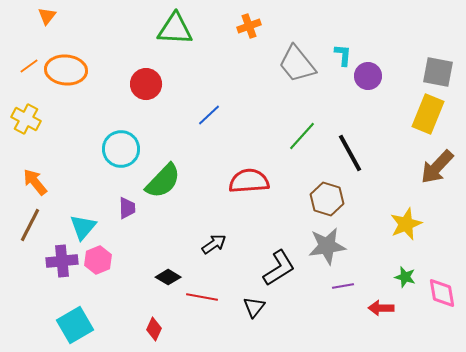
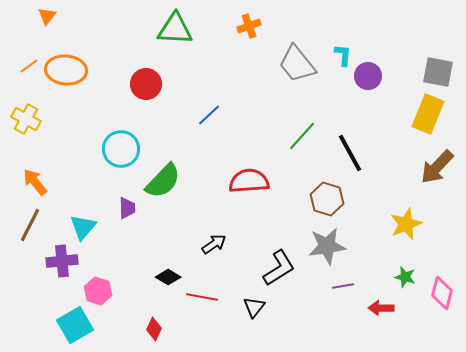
pink hexagon: moved 31 px down; rotated 20 degrees counterclockwise
pink diamond: rotated 24 degrees clockwise
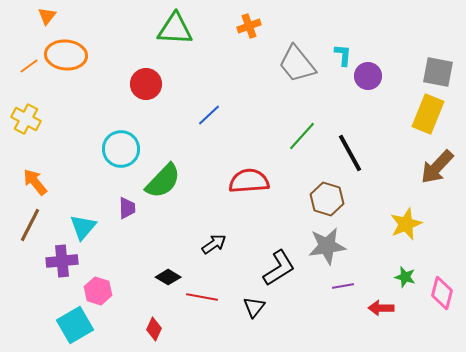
orange ellipse: moved 15 px up
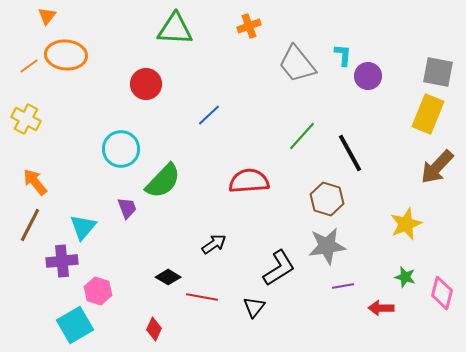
purple trapezoid: rotated 20 degrees counterclockwise
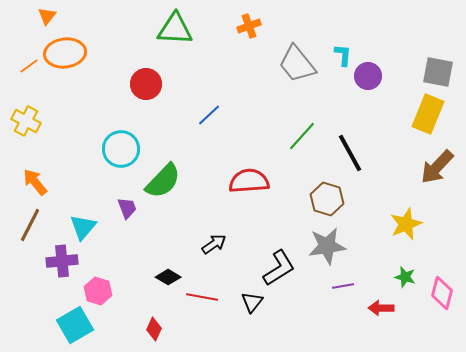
orange ellipse: moved 1 px left, 2 px up; rotated 12 degrees counterclockwise
yellow cross: moved 2 px down
black triangle: moved 2 px left, 5 px up
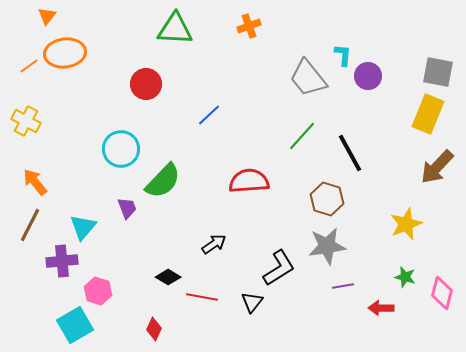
gray trapezoid: moved 11 px right, 14 px down
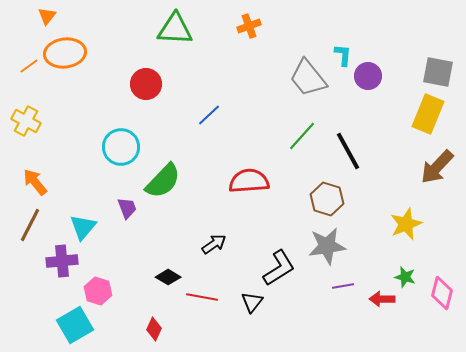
cyan circle: moved 2 px up
black line: moved 2 px left, 2 px up
red arrow: moved 1 px right, 9 px up
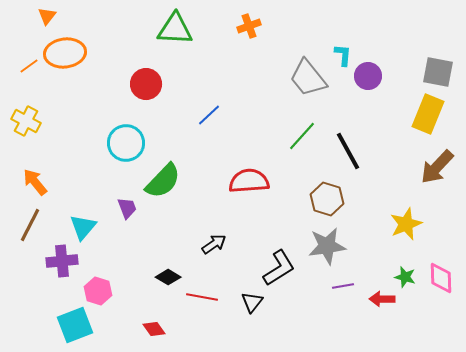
cyan circle: moved 5 px right, 4 px up
pink diamond: moved 1 px left, 15 px up; rotated 16 degrees counterclockwise
cyan square: rotated 9 degrees clockwise
red diamond: rotated 60 degrees counterclockwise
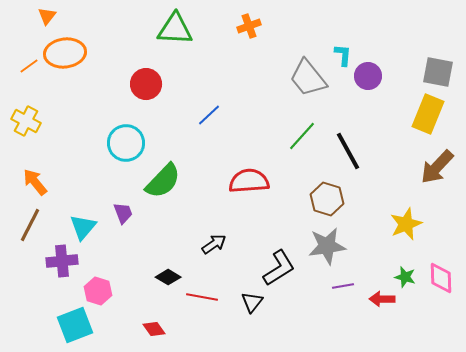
purple trapezoid: moved 4 px left, 5 px down
